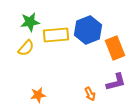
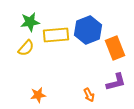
orange arrow: moved 1 px left, 1 px down
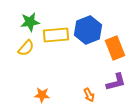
orange star: moved 4 px right; rotated 14 degrees clockwise
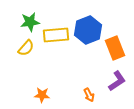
purple L-shape: moved 1 px right, 1 px up; rotated 20 degrees counterclockwise
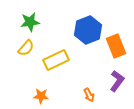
yellow rectangle: moved 25 px down; rotated 20 degrees counterclockwise
orange rectangle: moved 1 px right, 2 px up
purple L-shape: rotated 20 degrees counterclockwise
orange star: moved 1 px left, 1 px down
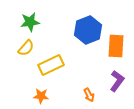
orange rectangle: rotated 25 degrees clockwise
yellow rectangle: moved 5 px left, 5 px down
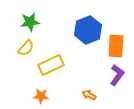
purple L-shape: moved 6 px up
orange arrow: rotated 144 degrees clockwise
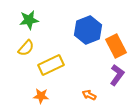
green star: moved 1 px left, 2 px up
orange rectangle: rotated 30 degrees counterclockwise
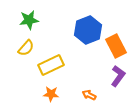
purple L-shape: moved 1 px right, 1 px down
orange star: moved 10 px right, 2 px up
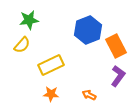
yellow semicircle: moved 4 px left, 3 px up
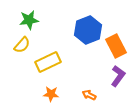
yellow rectangle: moved 3 px left, 3 px up
